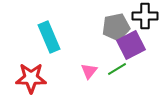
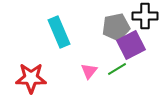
cyan rectangle: moved 10 px right, 5 px up
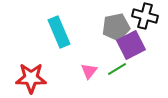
black cross: rotated 15 degrees clockwise
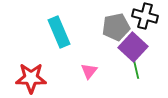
purple square: moved 2 px right, 2 px down; rotated 20 degrees counterclockwise
green line: moved 19 px right; rotated 72 degrees counterclockwise
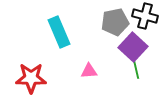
gray pentagon: moved 1 px left, 5 px up
pink triangle: rotated 48 degrees clockwise
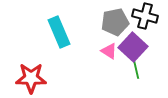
pink triangle: moved 20 px right, 20 px up; rotated 36 degrees clockwise
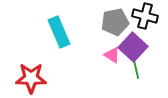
pink triangle: moved 3 px right, 4 px down
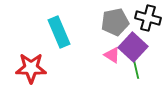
black cross: moved 3 px right, 2 px down
red star: moved 10 px up
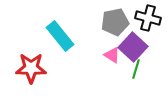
cyan rectangle: moved 1 px right, 4 px down; rotated 16 degrees counterclockwise
green line: rotated 30 degrees clockwise
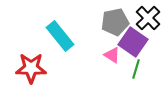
black cross: rotated 30 degrees clockwise
purple square: moved 5 px up; rotated 8 degrees counterclockwise
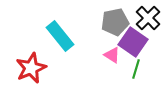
red star: rotated 24 degrees counterclockwise
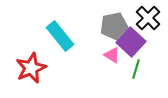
gray pentagon: moved 1 px left, 4 px down
purple square: moved 2 px left; rotated 8 degrees clockwise
